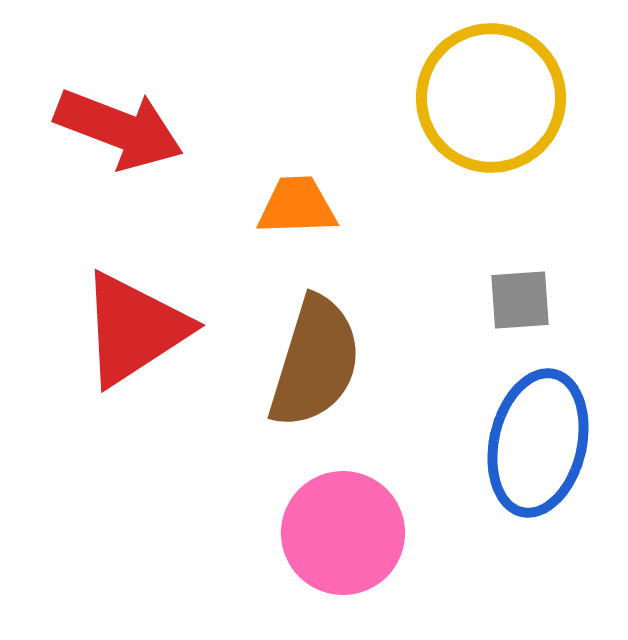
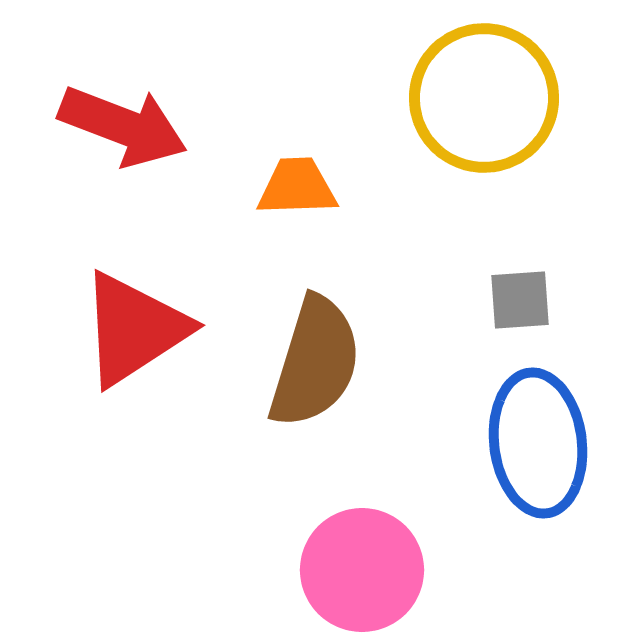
yellow circle: moved 7 px left
red arrow: moved 4 px right, 3 px up
orange trapezoid: moved 19 px up
blue ellipse: rotated 20 degrees counterclockwise
pink circle: moved 19 px right, 37 px down
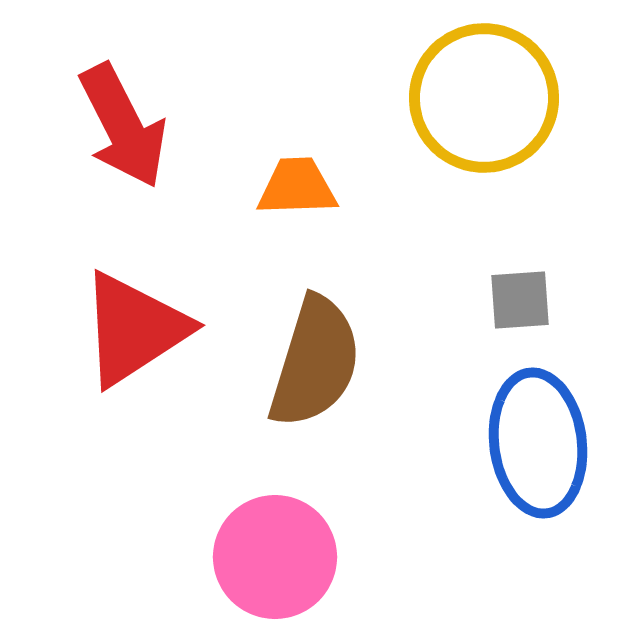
red arrow: rotated 42 degrees clockwise
pink circle: moved 87 px left, 13 px up
